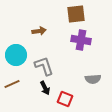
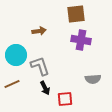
gray L-shape: moved 4 px left
red square: rotated 28 degrees counterclockwise
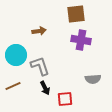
brown line: moved 1 px right, 2 px down
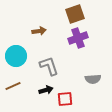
brown square: moved 1 px left; rotated 12 degrees counterclockwise
purple cross: moved 3 px left, 2 px up; rotated 30 degrees counterclockwise
cyan circle: moved 1 px down
gray L-shape: moved 9 px right
black arrow: moved 1 px right, 2 px down; rotated 80 degrees counterclockwise
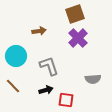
purple cross: rotated 24 degrees counterclockwise
brown line: rotated 70 degrees clockwise
red square: moved 1 px right, 1 px down; rotated 14 degrees clockwise
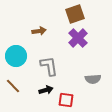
gray L-shape: rotated 10 degrees clockwise
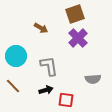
brown arrow: moved 2 px right, 3 px up; rotated 40 degrees clockwise
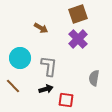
brown square: moved 3 px right
purple cross: moved 1 px down
cyan circle: moved 4 px right, 2 px down
gray L-shape: rotated 15 degrees clockwise
gray semicircle: moved 1 px right, 1 px up; rotated 105 degrees clockwise
black arrow: moved 1 px up
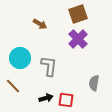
brown arrow: moved 1 px left, 4 px up
gray semicircle: moved 5 px down
black arrow: moved 9 px down
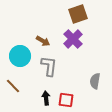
brown arrow: moved 3 px right, 17 px down
purple cross: moved 5 px left
cyan circle: moved 2 px up
gray semicircle: moved 1 px right, 2 px up
black arrow: rotated 80 degrees counterclockwise
